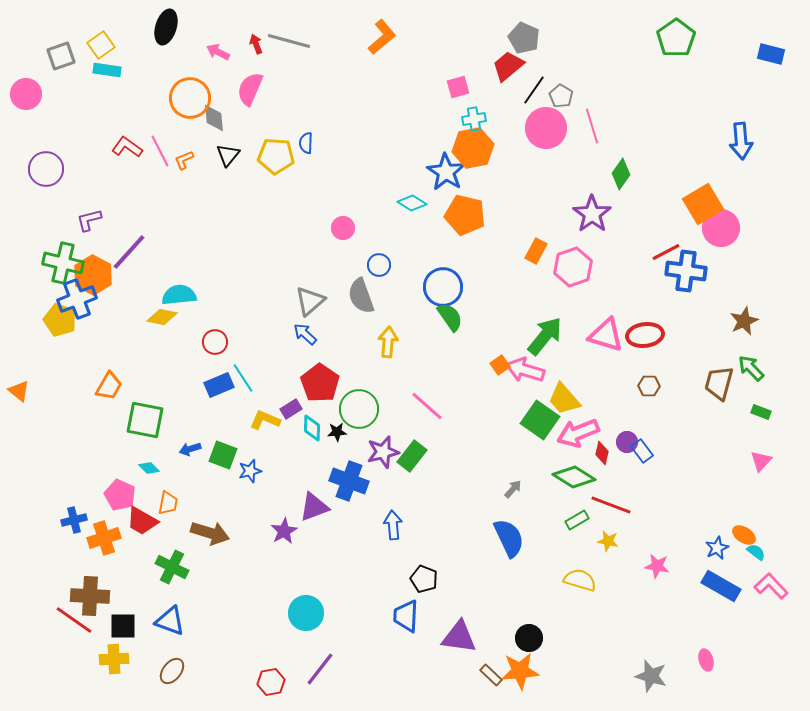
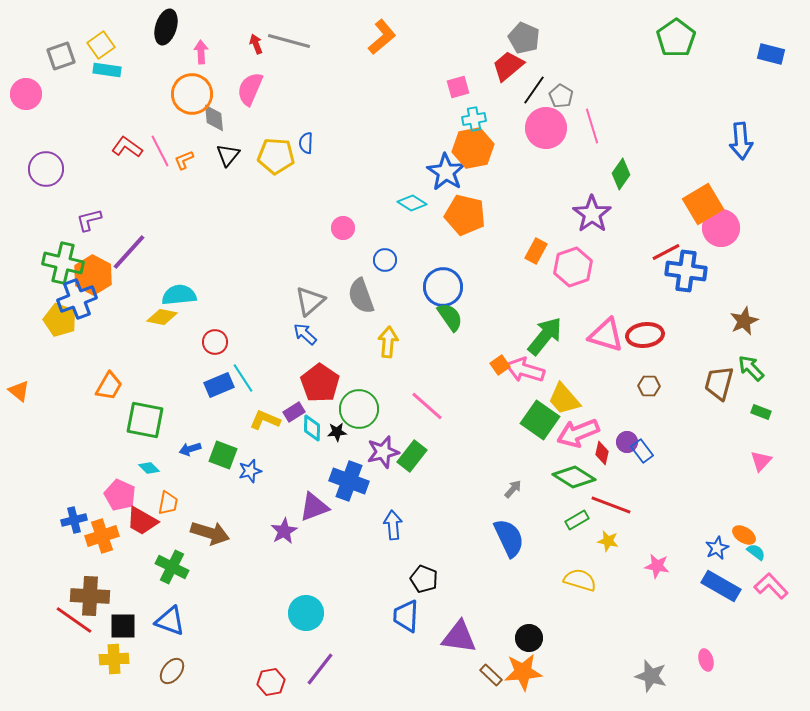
pink arrow at (218, 52): moved 17 px left; rotated 60 degrees clockwise
orange circle at (190, 98): moved 2 px right, 4 px up
blue circle at (379, 265): moved 6 px right, 5 px up
purple rectangle at (291, 409): moved 3 px right, 3 px down
orange cross at (104, 538): moved 2 px left, 2 px up
orange star at (520, 671): moved 3 px right, 1 px down
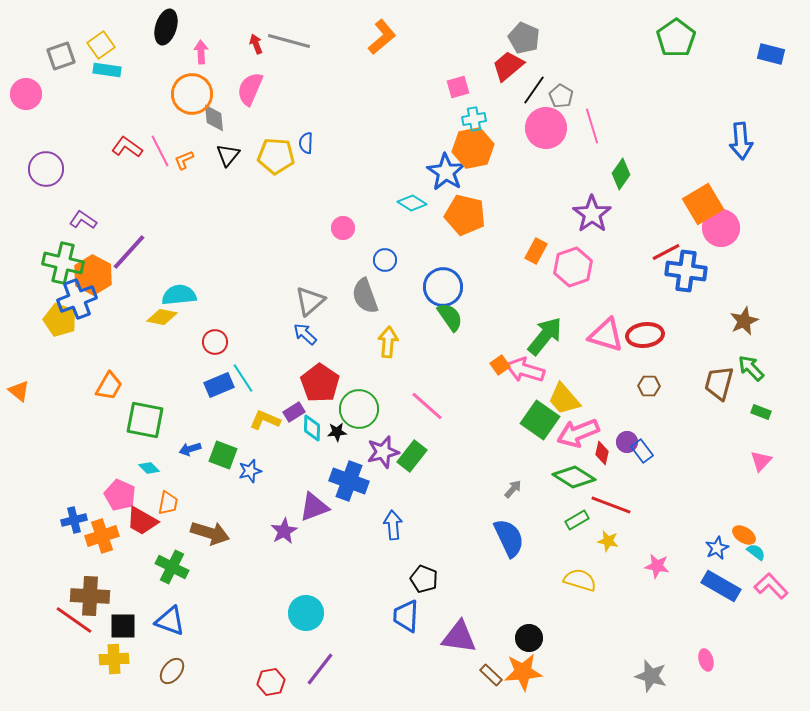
purple L-shape at (89, 220): moved 6 px left; rotated 48 degrees clockwise
gray semicircle at (361, 296): moved 4 px right
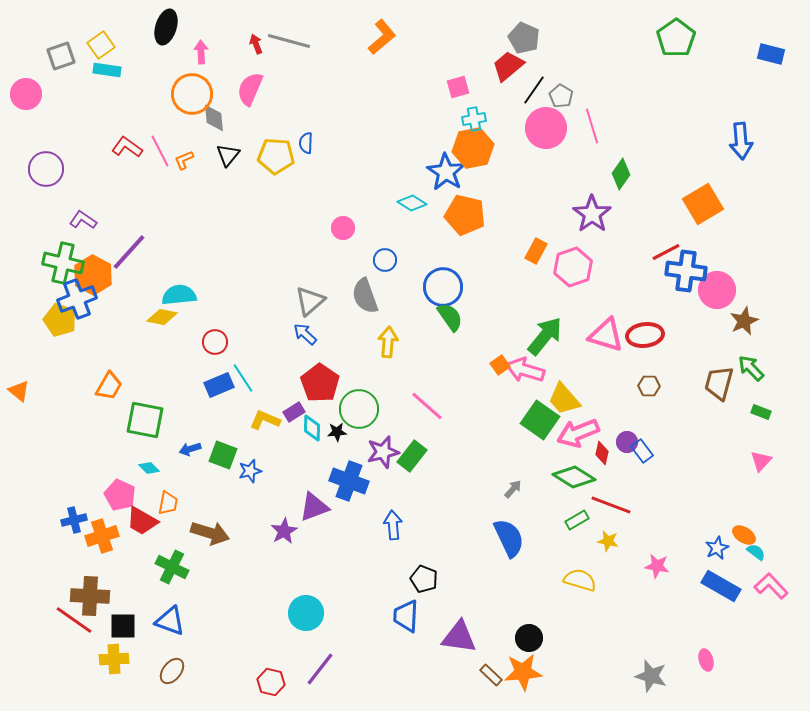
pink circle at (721, 228): moved 4 px left, 62 px down
red hexagon at (271, 682): rotated 24 degrees clockwise
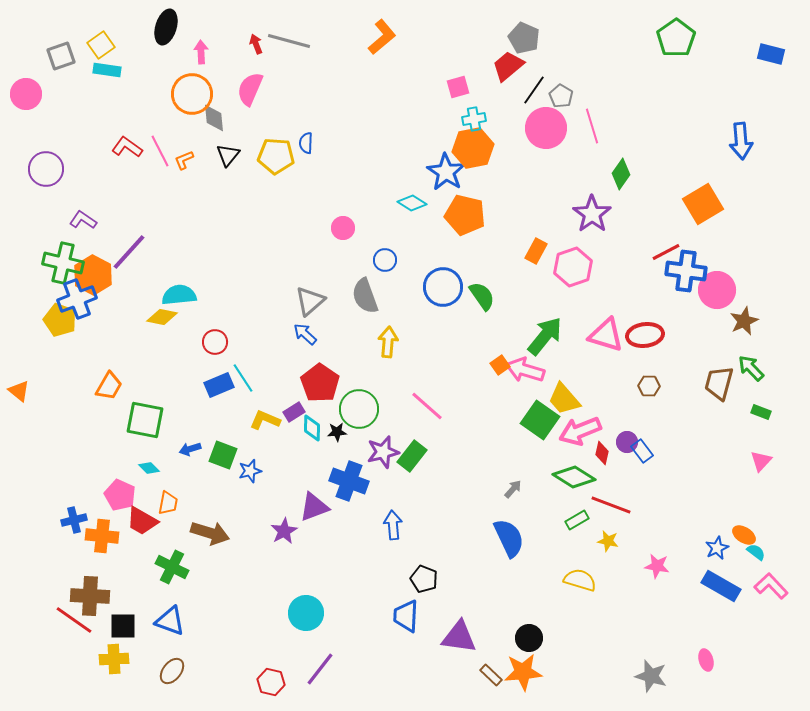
green semicircle at (450, 317): moved 32 px right, 21 px up
pink arrow at (578, 433): moved 2 px right, 2 px up
orange cross at (102, 536): rotated 24 degrees clockwise
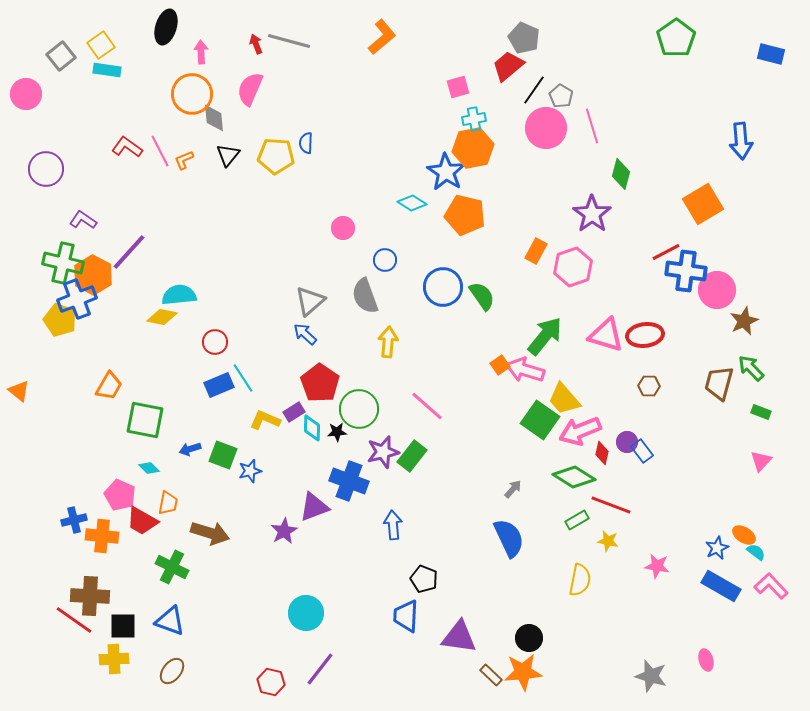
gray square at (61, 56): rotated 20 degrees counterclockwise
green diamond at (621, 174): rotated 20 degrees counterclockwise
yellow semicircle at (580, 580): rotated 84 degrees clockwise
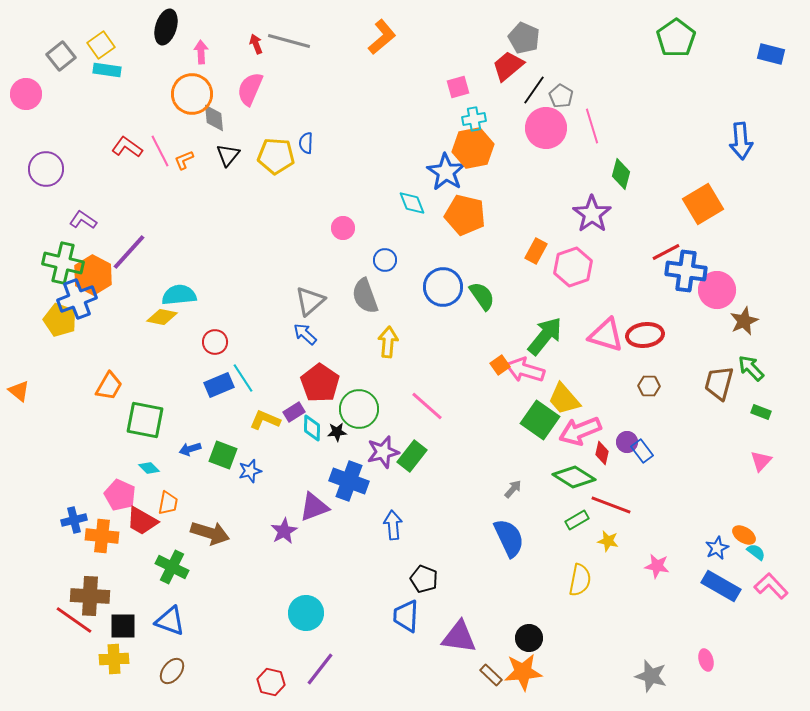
cyan diamond at (412, 203): rotated 36 degrees clockwise
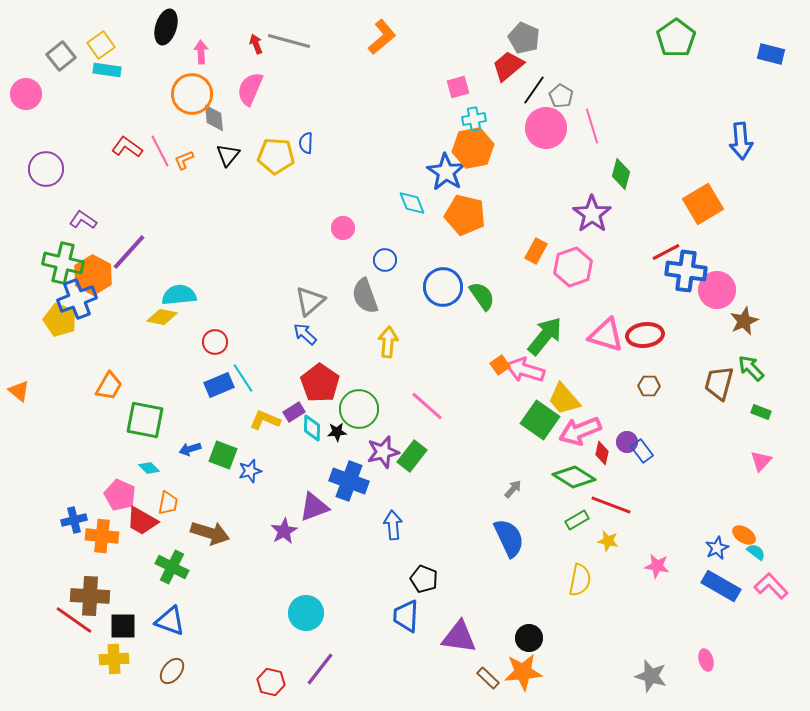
brown rectangle at (491, 675): moved 3 px left, 3 px down
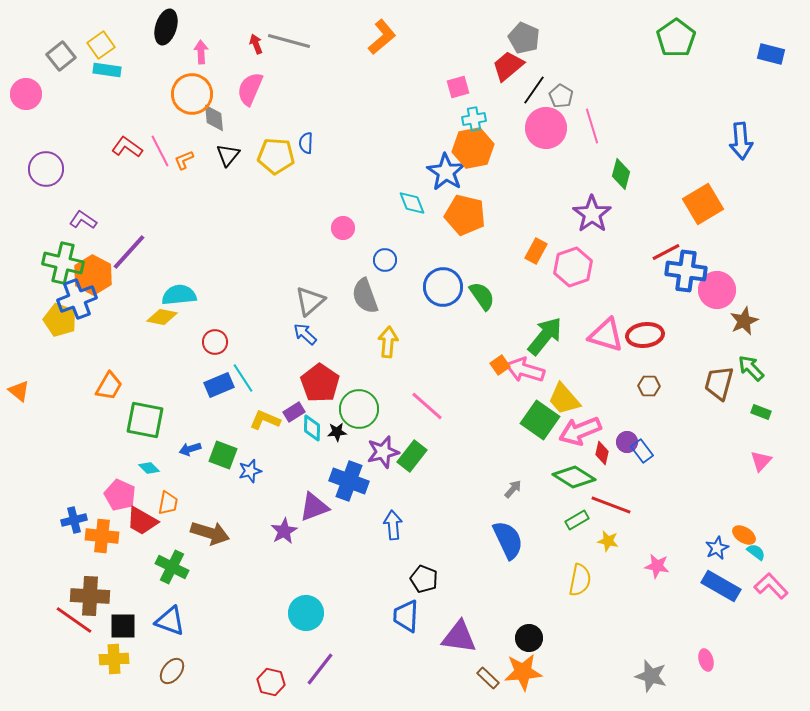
blue semicircle at (509, 538): moved 1 px left, 2 px down
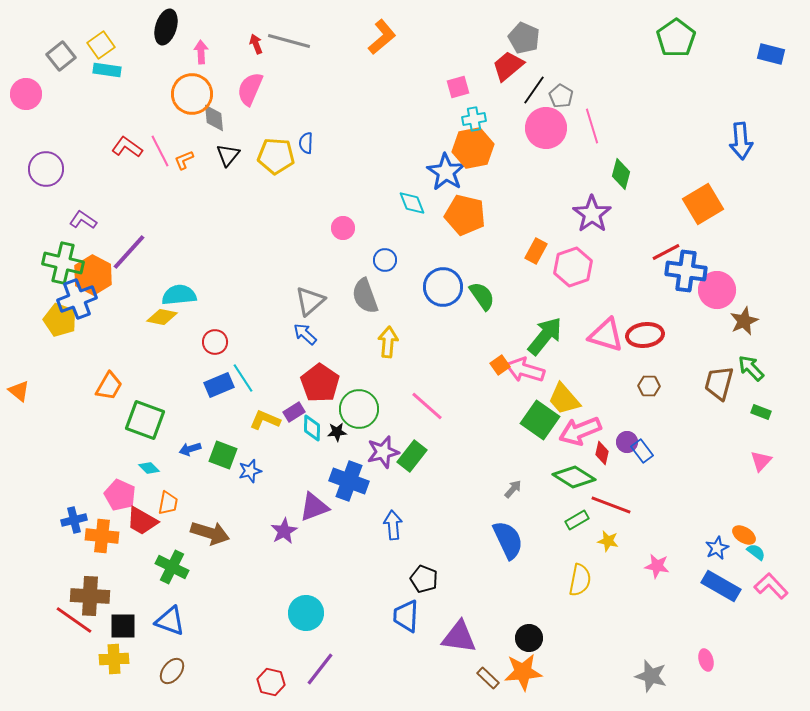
green square at (145, 420): rotated 9 degrees clockwise
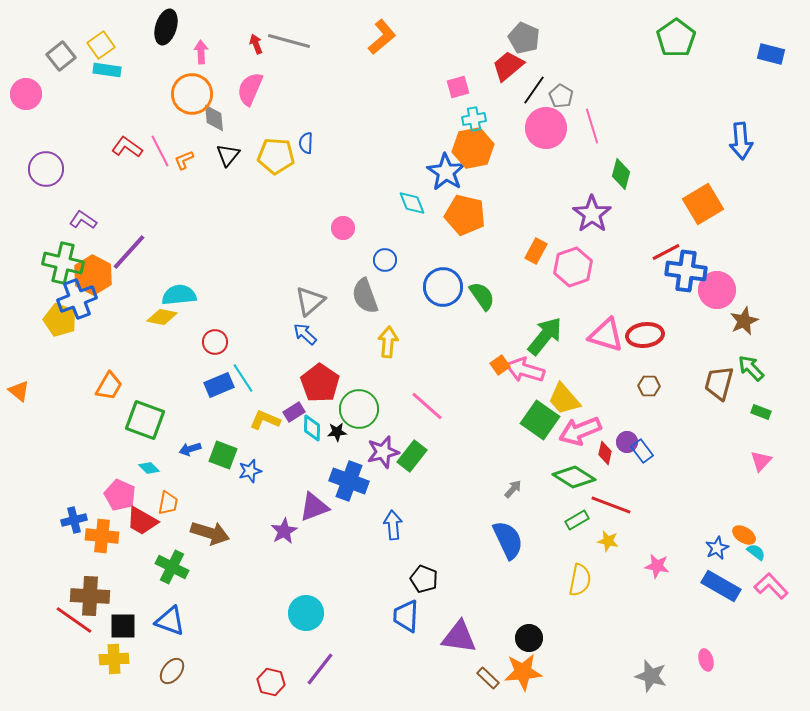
red diamond at (602, 453): moved 3 px right
